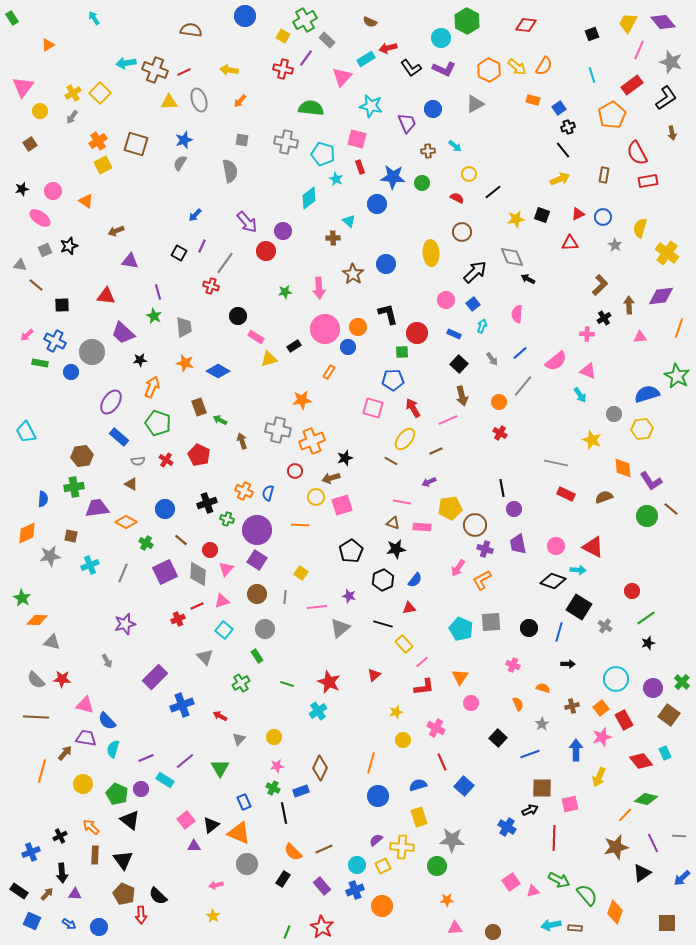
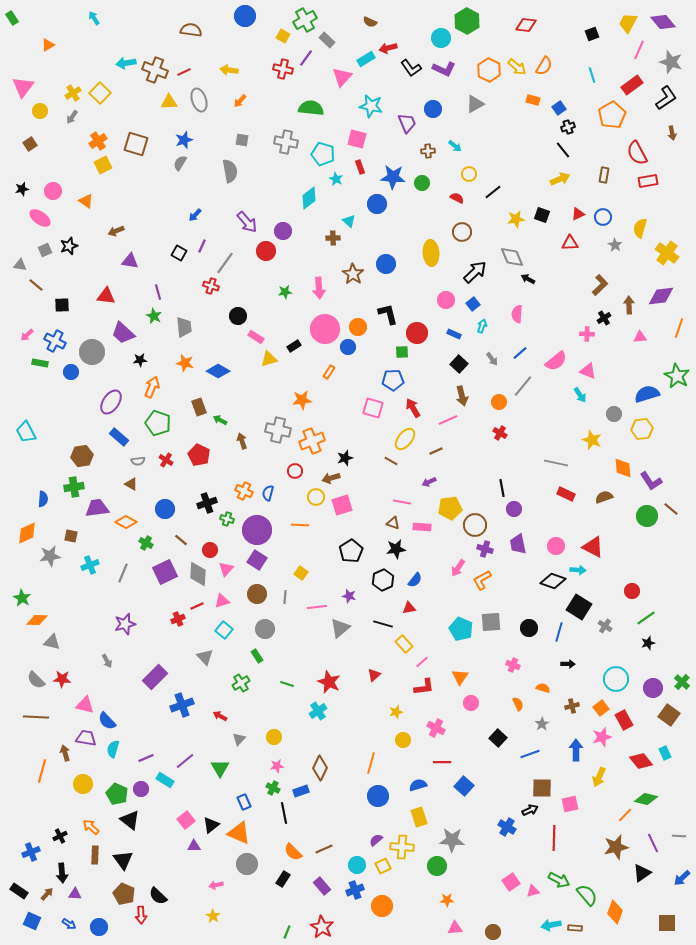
brown arrow at (65, 753): rotated 56 degrees counterclockwise
red line at (442, 762): rotated 66 degrees counterclockwise
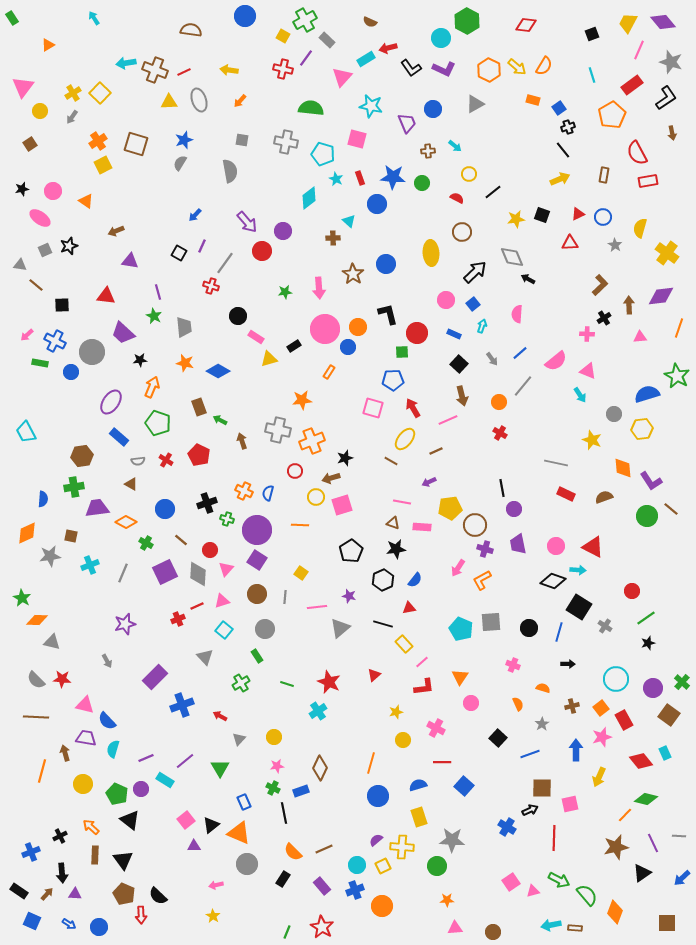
red rectangle at (360, 167): moved 11 px down
red circle at (266, 251): moved 4 px left
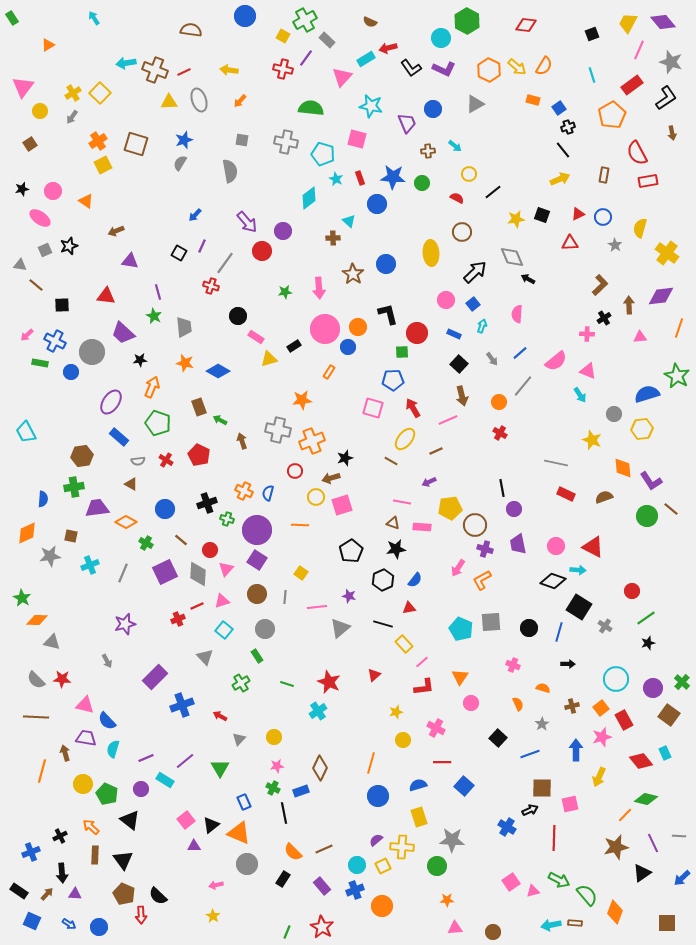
green pentagon at (117, 794): moved 10 px left
brown rectangle at (575, 928): moved 5 px up
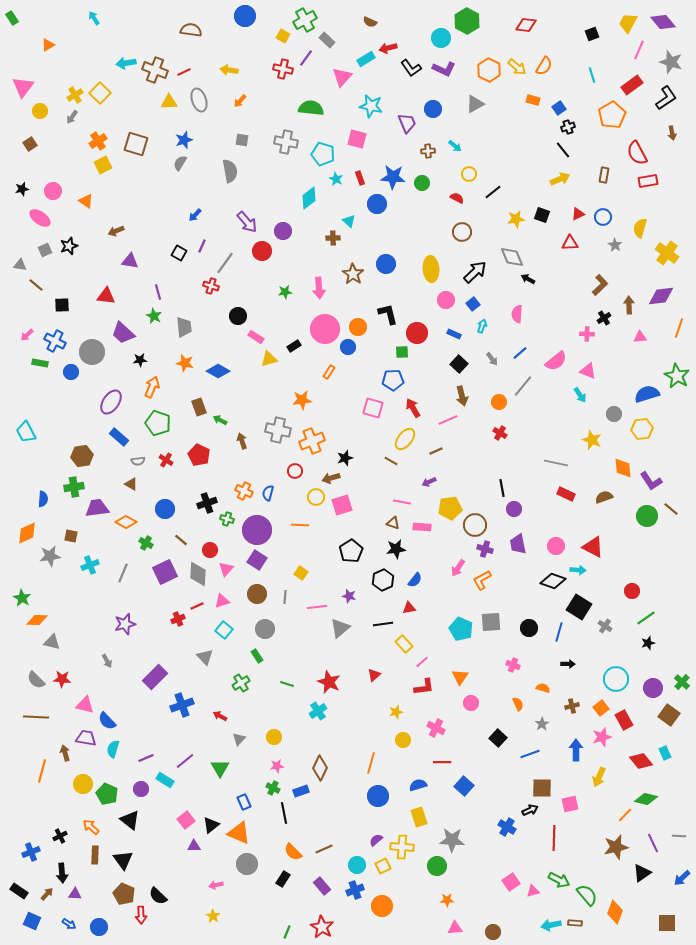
yellow cross at (73, 93): moved 2 px right, 2 px down
yellow ellipse at (431, 253): moved 16 px down
black line at (383, 624): rotated 24 degrees counterclockwise
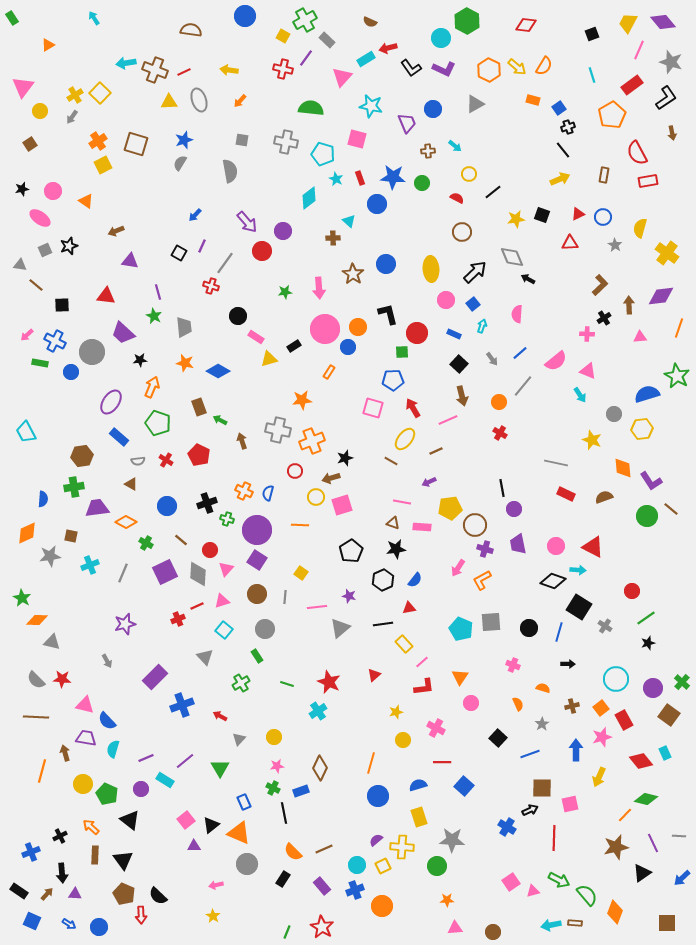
blue circle at (165, 509): moved 2 px right, 3 px up
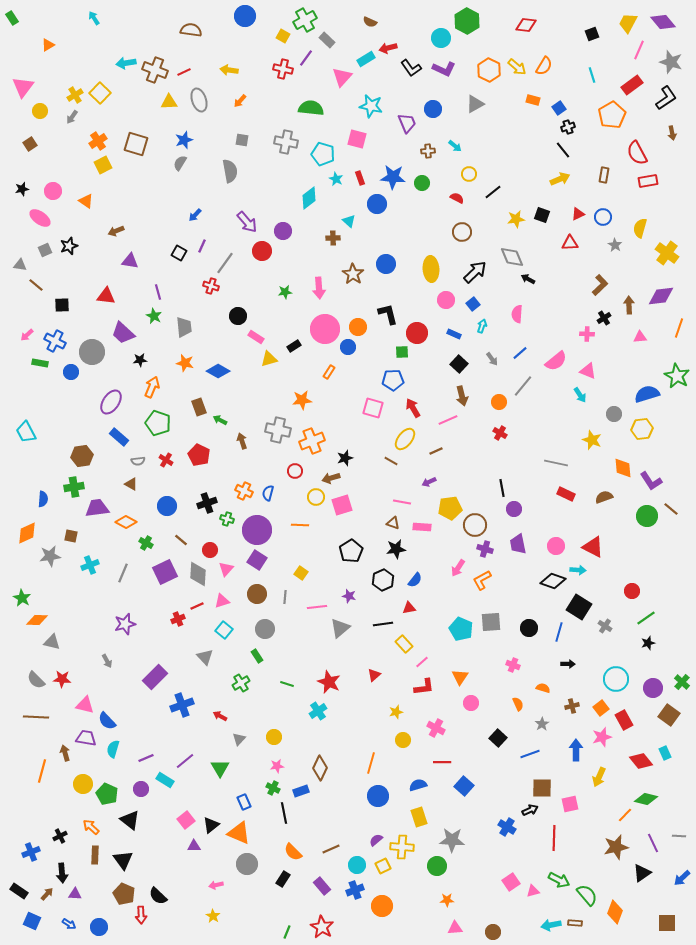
brown line at (324, 849): moved 7 px right
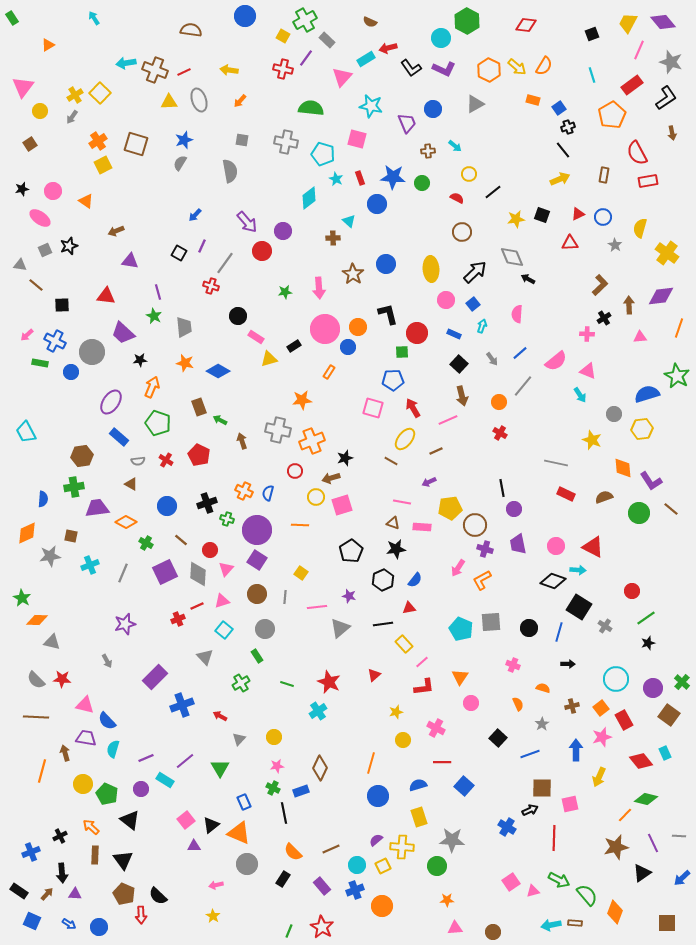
green circle at (647, 516): moved 8 px left, 3 px up
green line at (287, 932): moved 2 px right, 1 px up
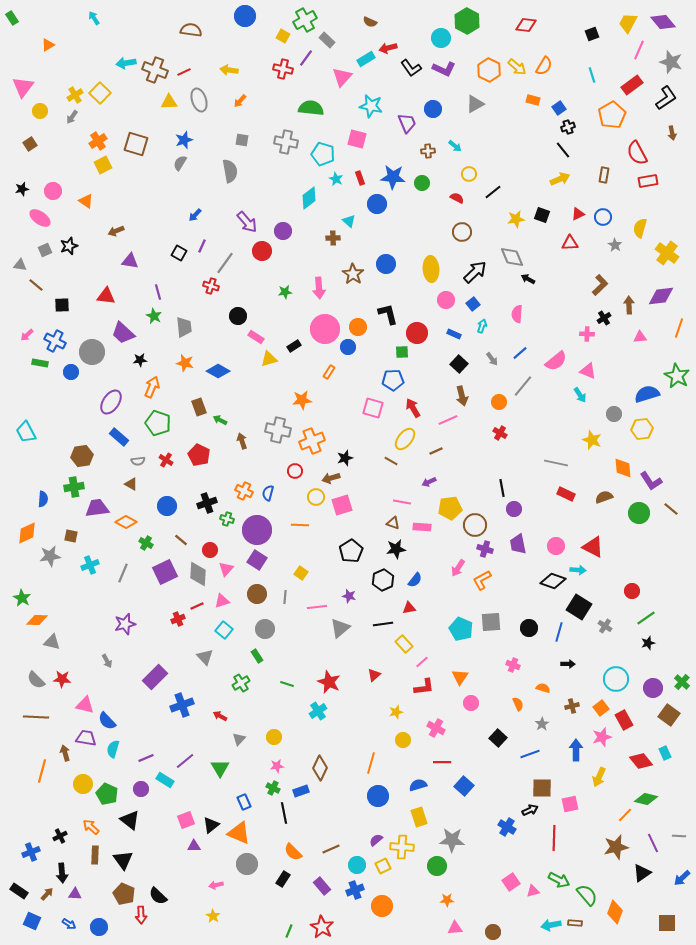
pink square at (186, 820): rotated 18 degrees clockwise
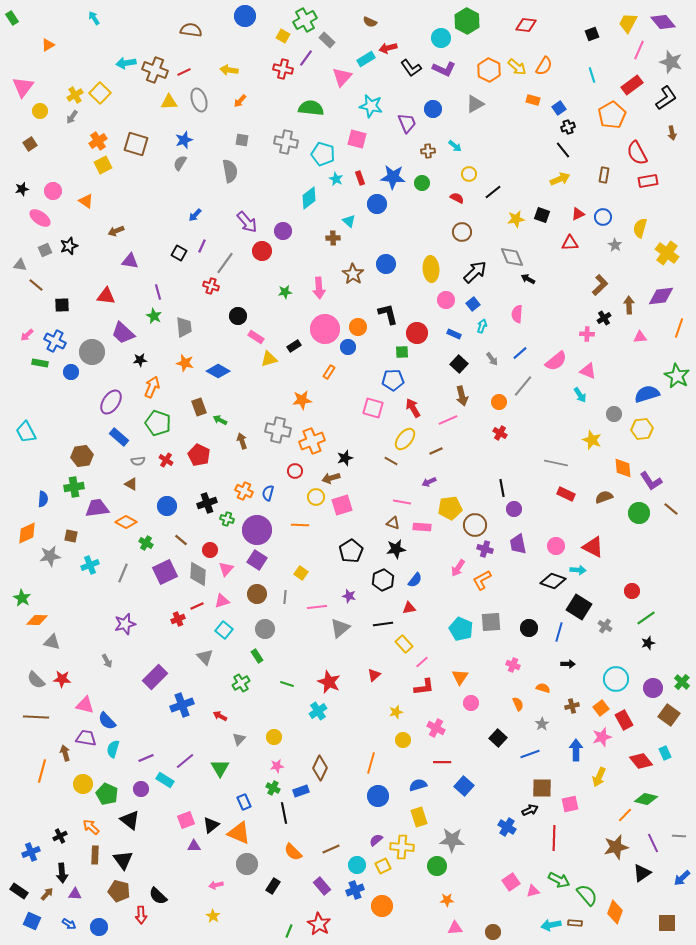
black rectangle at (283, 879): moved 10 px left, 7 px down
brown pentagon at (124, 894): moved 5 px left, 3 px up; rotated 10 degrees counterclockwise
red star at (322, 927): moved 3 px left, 3 px up
